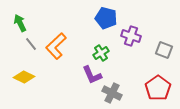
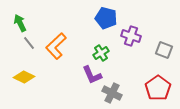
gray line: moved 2 px left, 1 px up
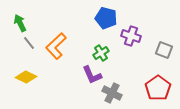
yellow diamond: moved 2 px right
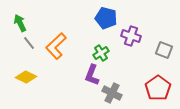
purple L-shape: rotated 45 degrees clockwise
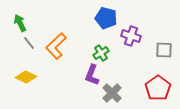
gray square: rotated 18 degrees counterclockwise
gray cross: rotated 18 degrees clockwise
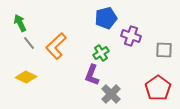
blue pentagon: rotated 30 degrees counterclockwise
gray cross: moved 1 px left, 1 px down
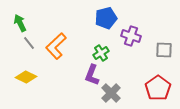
gray cross: moved 1 px up
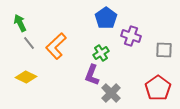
blue pentagon: rotated 20 degrees counterclockwise
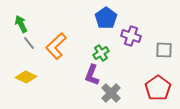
green arrow: moved 1 px right, 1 px down
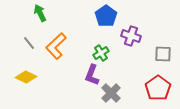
blue pentagon: moved 2 px up
green arrow: moved 19 px right, 11 px up
gray square: moved 1 px left, 4 px down
